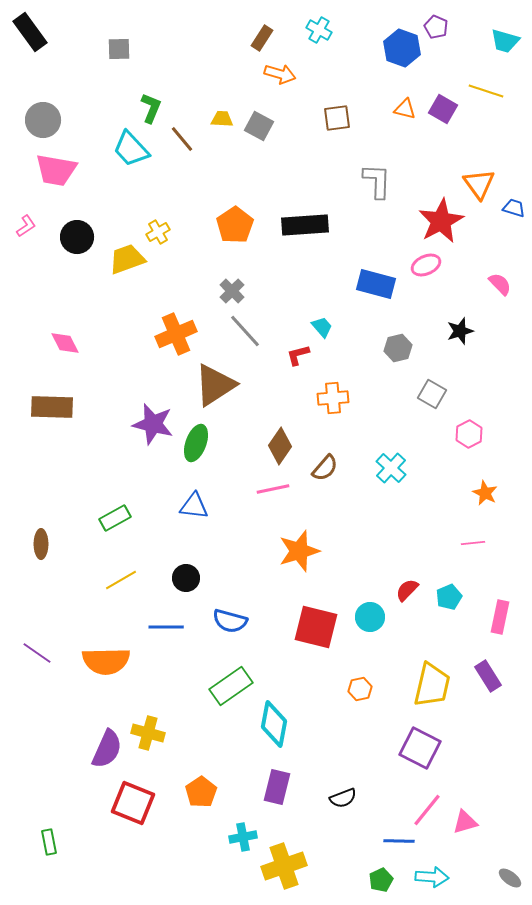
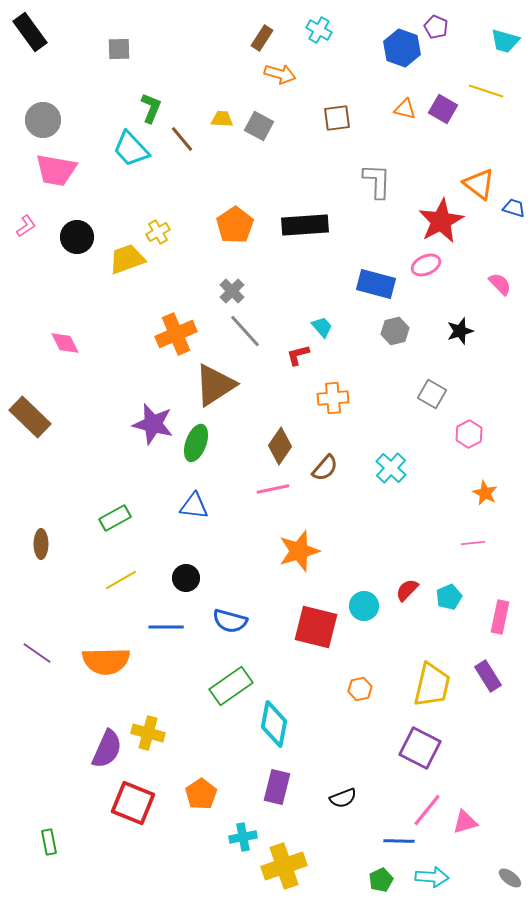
orange triangle at (479, 184): rotated 16 degrees counterclockwise
gray hexagon at (398, 348): moved 3 px left, 17 px up
brown rectangle at (52, 407): moved 22 px left, 10 px down; rotated 42 degrees clockwise
cyan circle at (370, 617): moved 6 px left, 11 px up
orange pentagon at (201, 792): moved 2 px down
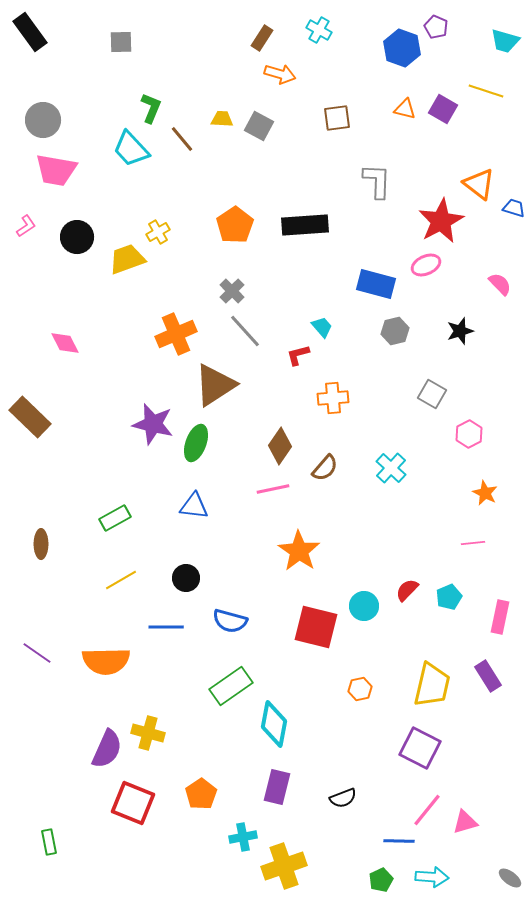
gray square at (119, 49): moved 2 px right, 7 px up
orange star at (299, 551): rotated 21 degrees counterclockwise
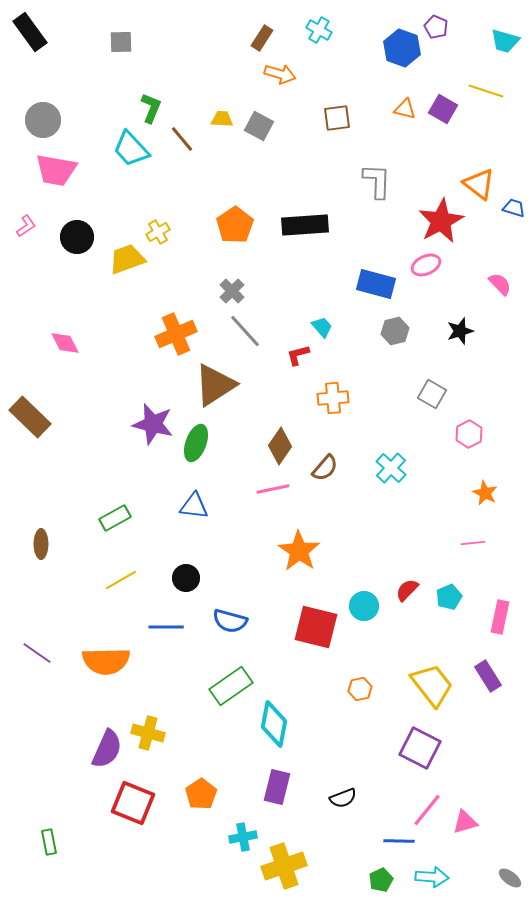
yellow trapezoid at (432, 685): rotated 51 degrees counterclockwise
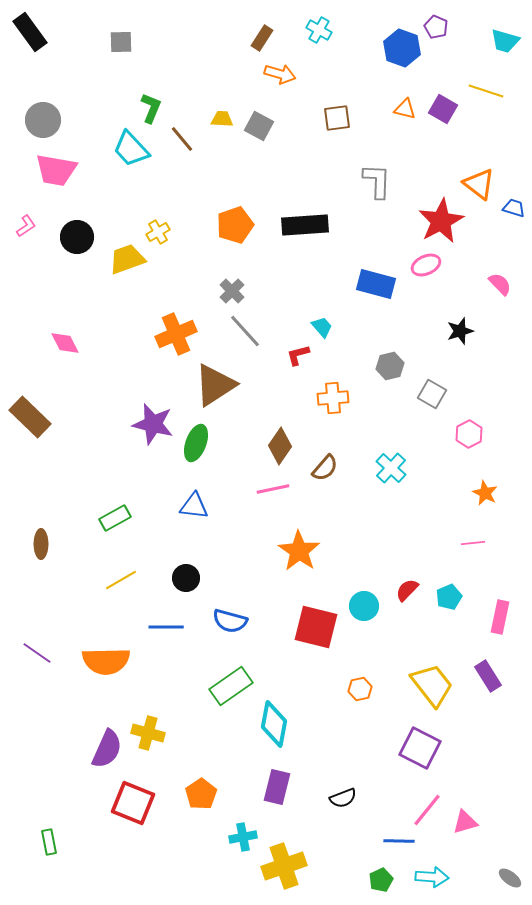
orange pentagon at (235, 225): rotated 15 degrees clockwise
gray hexagon at (395, 331): moved 5 px left, 35 px down
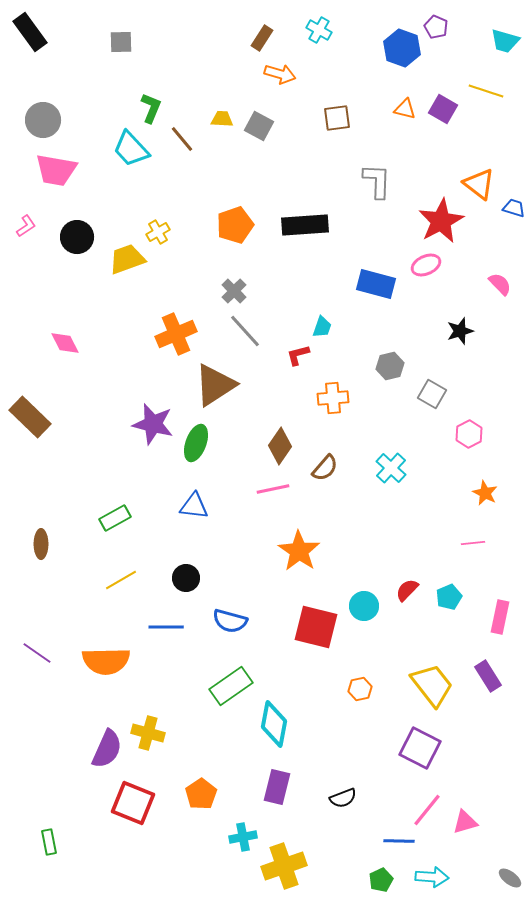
gray cross at (232, 291): moved 2 px right
cyan trapezoid at (322, 327): rotated 60 degrees clockwise
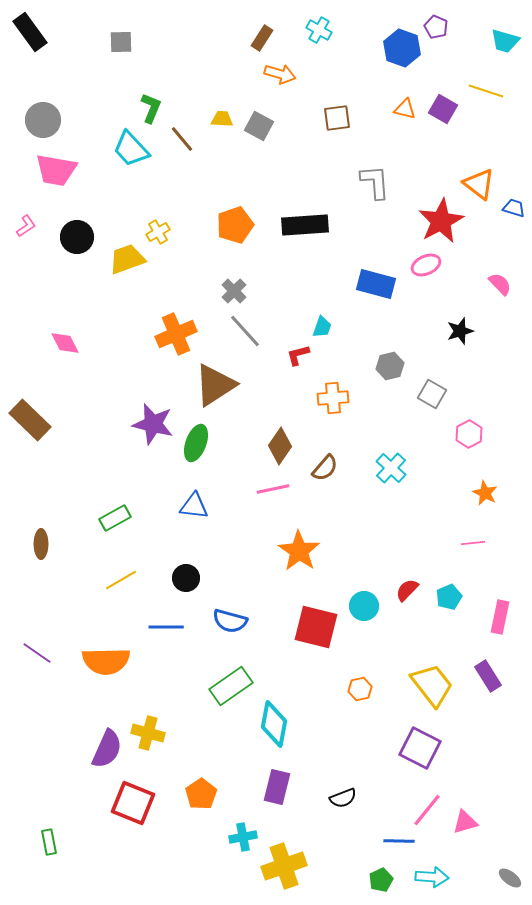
gray L-shape at (377, 181): moved 2 px left, 1 px down; rotated 6 degrees counterclockwise
brown rectangle at (30, 417): moved 3 px down
